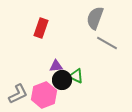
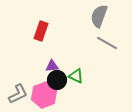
gray semicircle: moved 4 px right, 2 px up
red rectangle: moved 3 px down
purple triangle: moved 4 px left
black circle: moved 5 px left
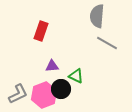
gray semicircle: moved 2 px left; rotated 15 degrees counterclockwise
black circle: moved 4 px right, 9 px down
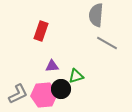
gray semicircle: moved 1 px left, 1 px up
green triangle: rotated 42 degrees counterclockwise
pink hexagon: rotated 15 degrees clockwise
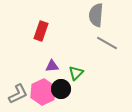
green triangle: moved 3 px up; rotated 28 degrees counterclockwise
pink hexagon: moved 1 px left, 3 px up; rotated 20 degrees counterclockwise
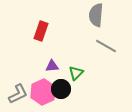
gray line: moved 1 px left, 3 px down
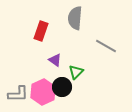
gray semicircle: moved 21 px left, 3 px down
purple triangle: moved 3 px right, 6 px up; rotated 40 degrees clockwise
green triangle: moved 1 px up
black circle: moved 1 px right, 2 px up
gray L-shape: rotated 25 degrees clockwise
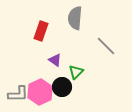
gray line: rotated 15 degrees clockwise
pink hexagon: moved 3 px left
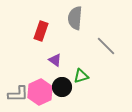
green triangle: moved 5 px right, 4 px down; rotated 28 degrees clockwise
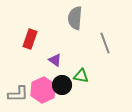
red rectangle: moved 11 px left, 8 px down
gray line: moved 1 px left, 3 px up; rotated 25 degrees clockwise
green triangle: rotated 28 degrees clockwise
black circle: moved 2 px up
pink hexagon: moved 3 px right, 2 px up
